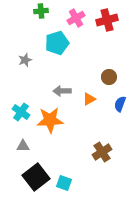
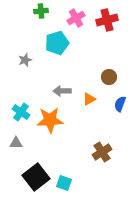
gray triangle: moved 7 px left, 3 px up
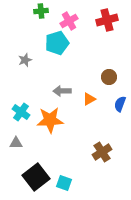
pink cross: moved 7 px left, 3 px down
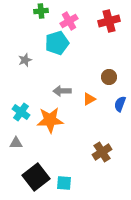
red cross: moved 2 px right, 1 px down
cyan square: rotated 14 degrees counterclockwise
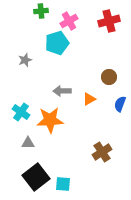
gray triangle: moved 12 px right
cyan square: moved 1 px left, 1 px down
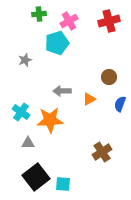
green cross: moved 2 px left, 3 px down
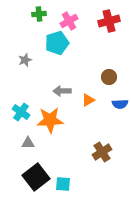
orange triangle: moved 1 px left, 1 px down
blue semicircle: rotated 112 degrees counterclockwise
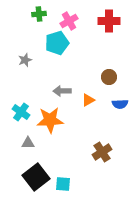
red cross: rotated 15 degrees clockwise
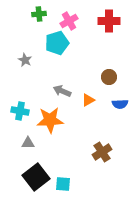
gray star: rotated 24 degrees counterclockwise
gray arrow: rotated 24 degrees clockwise
cyan cross: moved 1 px left, 1 px up; rotated 24 degrees counterclockwise
